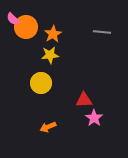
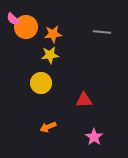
orange star: rotated 24 degrees clockwise
pink star: moved 19 px down
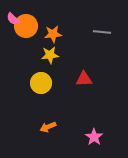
orange circle: moved 1 px up
red triangle: moved 21 px up
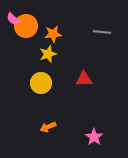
yellow star: moved 2 px left, 1 px up; rotated 12 degrees counterclockwise
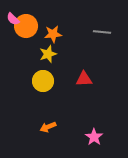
yellow circle: moved 2 px right, 2 px up
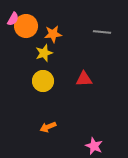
pink semicircle: rotated 104 degrees counterclockwise
yellow star: moved 4 px left, 1 px up
pink star: moved 9 px down; rotated 12 degrees counterclockwise
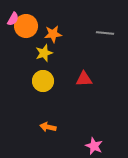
gray line: moved 3 px right, 1 px down
orange arrow: rotated 35 degrees clockwise
